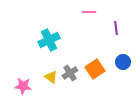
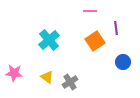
pink line: moved 1 px right, 1 px up
cyan cross: rotated 15 degrees counterclockwise
orange square: moved 28 px up
gray cross: moved 9 px down
yellow triangle: moved 4 px left
pink star: moved 9 px left, 13 px up
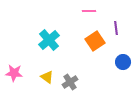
pink line: moved 1 px left
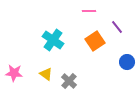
purple line: moved 1 px right, 1 px up; rotated 32 degrees counterclockwise
cyan cross: moved 4 px right; rotated 15 degrees counterclockwise
blue circle: moved 4 px right
yellow triangle: moved 1 px left, 3 px up
gray cross: moved 1 px left, 1 px up; rotated 14 degrees counterclockwise
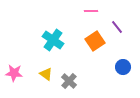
pink line: moved 2 px right
blue circle: moved 4 px left, 5 px down
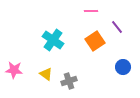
pink star: moved 3 px up
gray cross: rotated 28 degrees clockwise
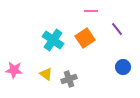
purple line: moved 2 px down
orange square: moved 10 px left, 3 px up
gray cross: moved 2 px up
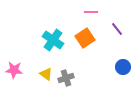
pink line: moved 1 px down
gray cross: moved 3 px left, 1 px up
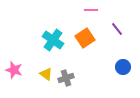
pink line: moved 2 px up
pink star: rotated 12 degrees clockwise
